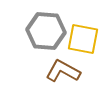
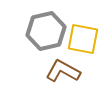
gray hexagon: rotated 18 degrees counterclockwise
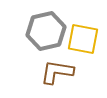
brown L-shape: moved 6 px left, 1 px down; rotated 20 degrees counterclockwise
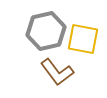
brown L-shape: rotated 136 degrees counterclockwise
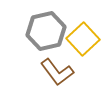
yellow square: rotated 36 degrees clockwise
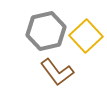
yellow square: moved 3 px right, 3 px up
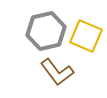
yellow square: rotated 24 degrees counterclockwise
